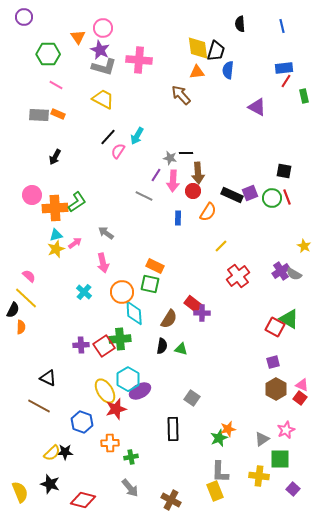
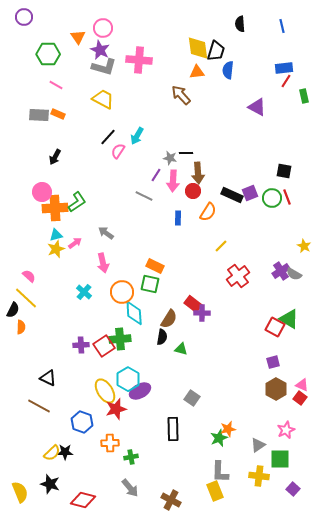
pink circle at (32, 195): moved 10 px right, 3 px up
black semicircle at (162, 346): moved 9 px up
gray triangle at (262, 439): moved 4 px left, 6 px down
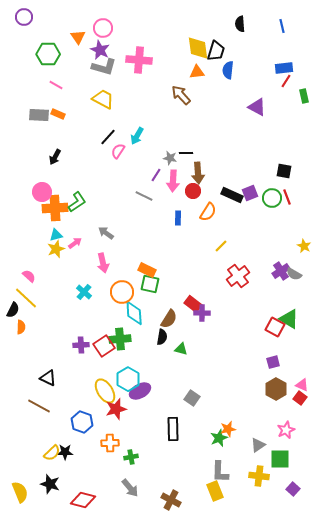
orange rectangle at (155, 266): moved 8 px left, 4 px down
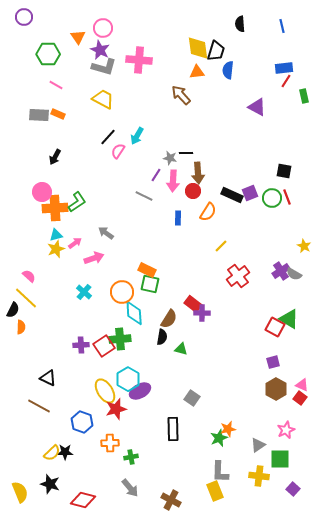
pink arrow at (103, 263): moved 9 px left, 5 px up; rotated 96 degrees counterclockwise
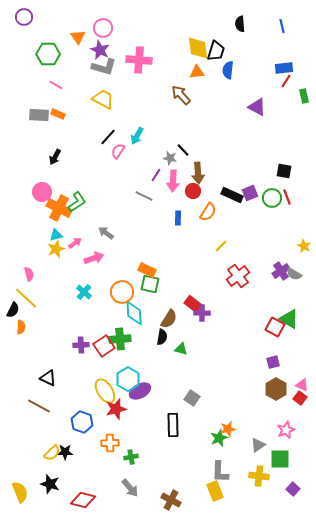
black line at (186, 153): moved 3 px left, 3 px up; rotated 48 degrees clockwise
orange cross at (55, 208): moved 4 px right; rotated 30 degrees clockwise
pink semicircle at (29, 276): moved 2 px up; rotated 32 degrees clockwise
black rectangle at (173, 429): moved 4 px up
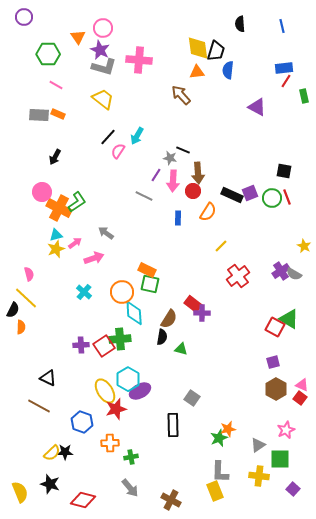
yellow trapezoid at (103, 99): rotated 10 degrees clockwise
black line at (183, 150): rotated 24 degrees counterclockwise
